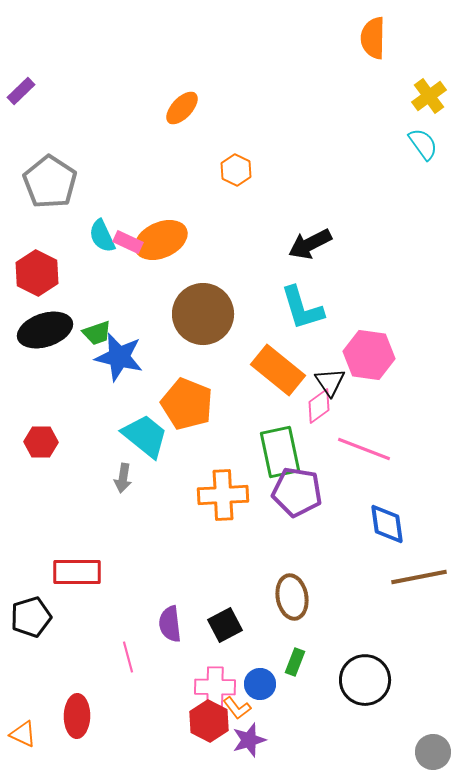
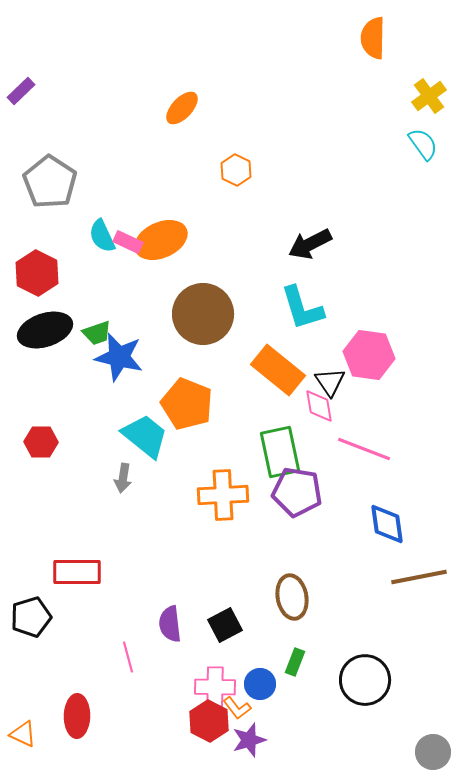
pink diamond at (319, 406): rotated 63 degrees counterclockwise
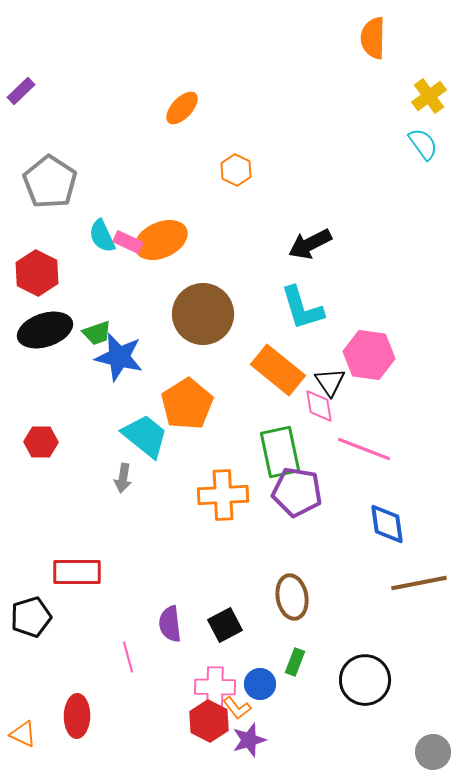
orange pentagon at (187, 404): rotated 18 degrees clockwise
brown line at (419, 577): moved 6 px down
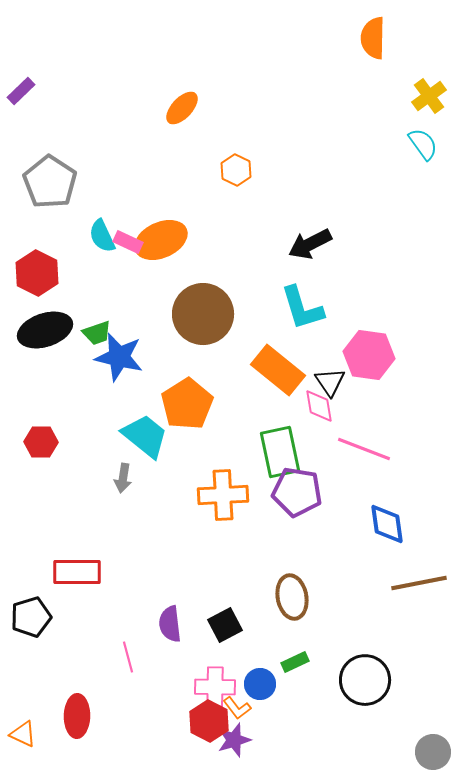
green rectangle at (295, 662): rotated 44 degrees clockwise
purple star at (249, 740): moved 15 px left
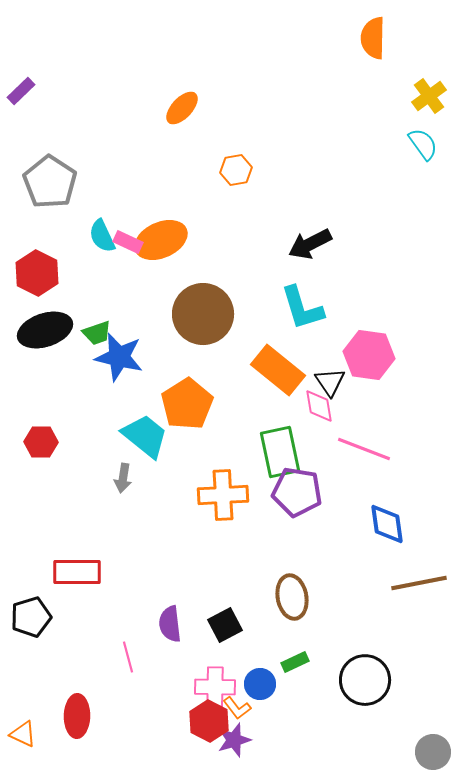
orange hexagon at (236, 170): rotated 24 degrees clockwise
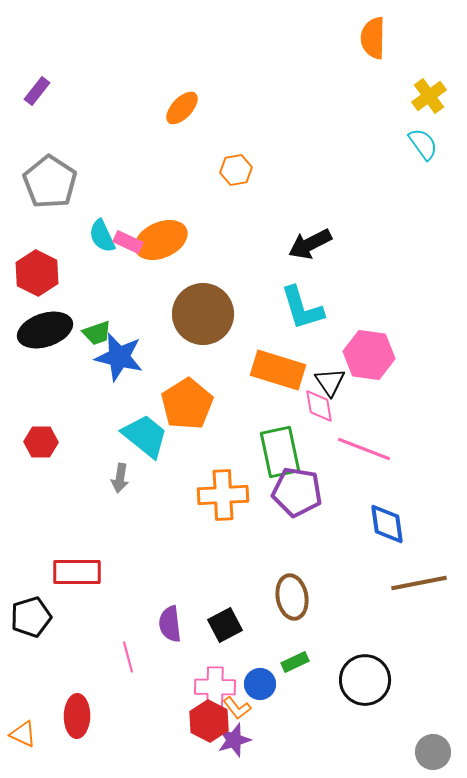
purple rectangle at (21, 91): moved 16 px right; rotated 8 degrees counterclockwise
orange rectangle at (278, 370): rotated 22 degrees counterclockwise
gray arrow at (123, 478): moved 3 px left
